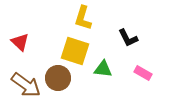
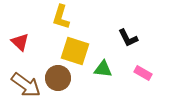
yellow L-shape: moved 22 px left, 1 px up
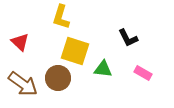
brown arrow: moved 3 px left, 1 px up
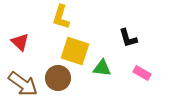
black L-shape: rotated 10 degrees clockwise
green triangle: moved 1 px left, 1 px up
pink rectangle: moved 1 px left
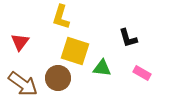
red triangle: rotated 24 degrees clockwise
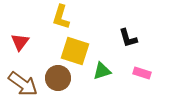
green triangle: moved 3 px down; rotated 24 degrees counterclockwise
pink rectangle: rotated 12 degrees counterclockwise
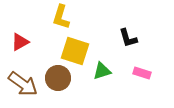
red triangle: rotated 24 degrees clockwise
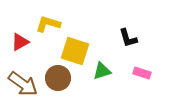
yellow L-shape: moved 13 px left, 7 px down; rotated 90 degrees clockwise
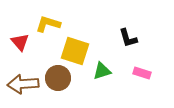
red triangle: rotated 42 degrees counterclockwise
brown arrow: rotated 140 degrees clockwise
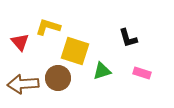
yellow L-shape: moved 3 px down
